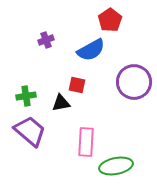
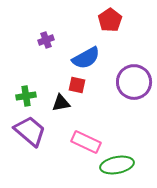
blue semicircle: moved 5 px left, 8 px down
pink rectangle: rotated 68 degrees counterclockwise
green ellipse: moved 1 px right, 1 px up
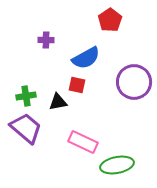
purple cross: rotated 21 degrees clockwise
black triangle: moved 3 px left, 1 px up
purple trapezoid: moved 4 px left, 3 px up
pink rectangle: moved 3 px left
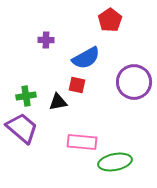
purple trapezoid: moved 4 px left
pink rectangle: moved 1 px left; rotated 20 degrees counterclockwise
green ellipse: moved 2 px left, 3 px up
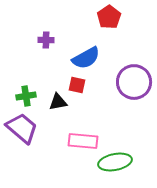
red pentagon: moved 1 px left, 3 px up
pink rectangle: moved 1 px right, 1 px up
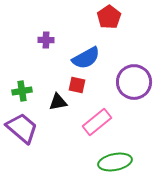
green cross: moved 4 px left, 5 px up
pink rectangle: moved 14 px right, 19 px up; rotated 44 degrees counterclockwise
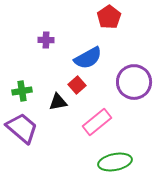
blue semicircle: moved 2 px right
red square: rotated 36 degrees clockwise
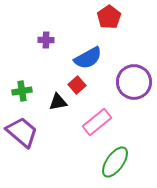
purple trapezoid: moved 4 px down
green ellipse: rotated 44 degrees counterclockwise
